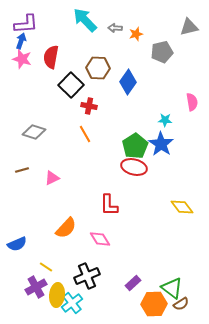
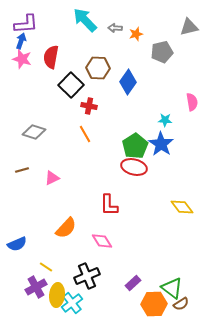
pink diamond: moved 2 px right, 2 px down
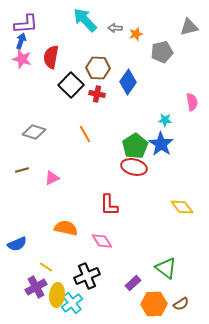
red cross: moved 8 px right, 12 px up
orange semicircle: rotated 120 degrees counterclockwise
green triangle: moved 6 px left, 20 px up
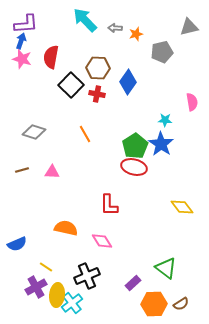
pink triangle: moved 6 px up; rotated 28 degrees clockwise
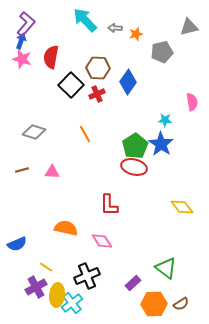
purple L-shape: rotated 45 degrees counterclockwise
red cross: rotated 35 degrees counterclockwise
